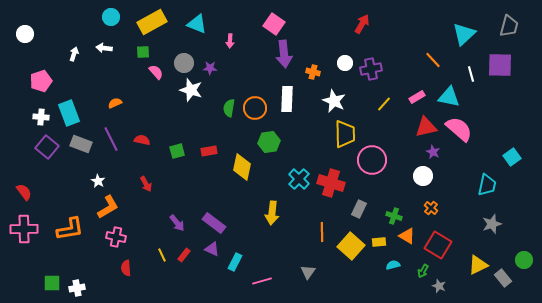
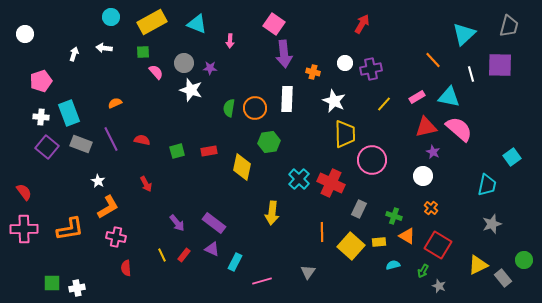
red cross at (331, 183): rotated 8 degrees clockwise
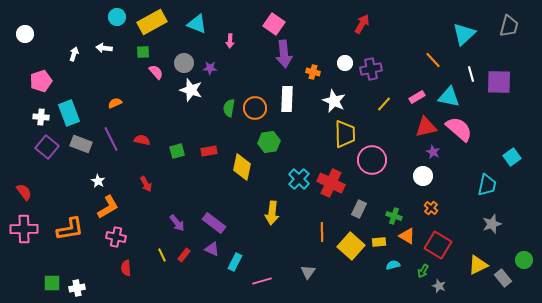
cyan circle at (111, 17): moved 6 px right
purple square at (500, 65): moved 1 px left, 17 px down
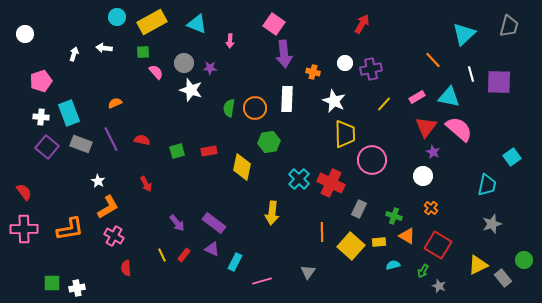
red triangle at (426, 127): rotated 40 degrees counterclockwise
pink cross at (116, 237): moved 2 px left, 1 px up; rotated 18 degrees clockwise
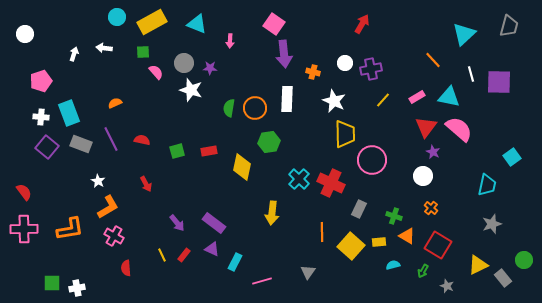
yellow line at (384, 104): moved 1 px left, 4 px up
gray star at (439, 286): moved 8 px right
